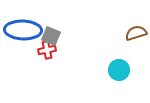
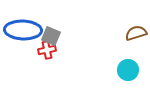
cyan circle: moved 9 px right
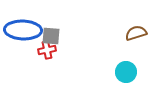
gray square: rotated 18 degrees counterclockwise
cyan circle: moved 2 px left, 2 px down
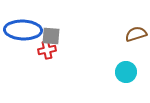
brown semicircle: moved 1 px down
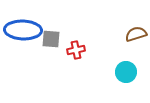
gray square: moved 3 px down
red cross: moved 29 px right
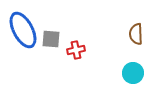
blue ellipse: rotated 60 degrees clockwise
brown semicircle: rotated 75 degrees counterclockwise
cyan circle: moved 7 px right, 1 px down
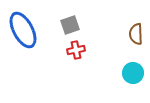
gray square: moved 19 px right, 14 px up; rotated 24 degrees counterclockwise
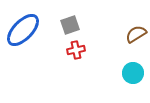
blue ellipse: rotated 72 degrees clockwise
brown semicircle: rotated 60 degrees clockwise
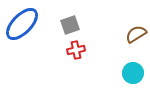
blue ellipse: moved 1 px left, 6 px up
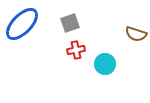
gray square: moved 2 px up
brown semicircle: rotated 130 degrees counterclockwise
cyan circle: moved 28 px left, 9 px up
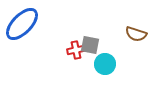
gray square: moved 20 px right, 22 px down; rotated 30 degrees clockwise
